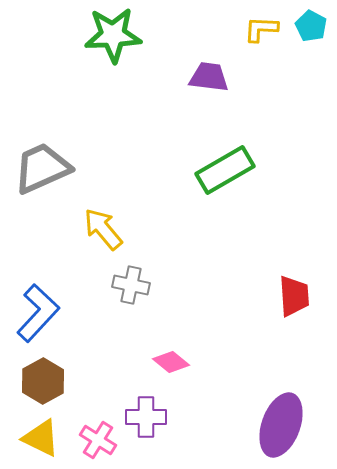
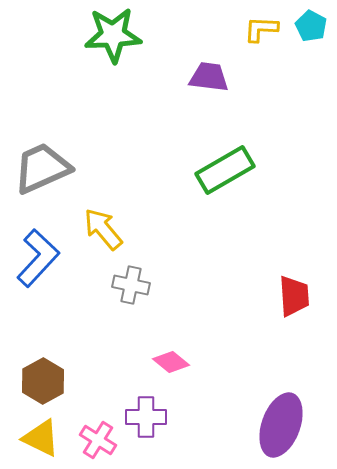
blue L-shape: moved 55 px up
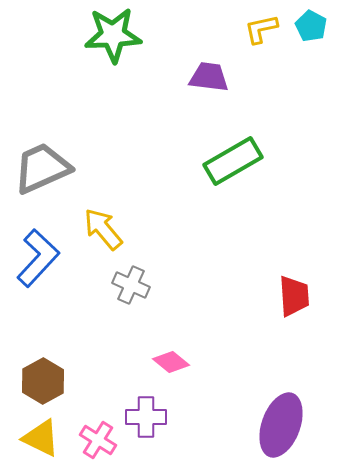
yellow L-shape: rotated 15 degrees counterclockwise
green rectangle: moved 8 px right, 9 px up
gray cross: rotated 12 degrees clockwise
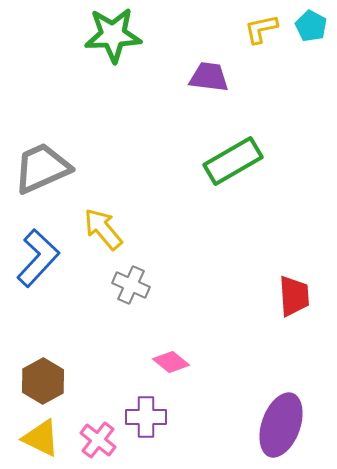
pink cross: rotated 6 degrees clockwise
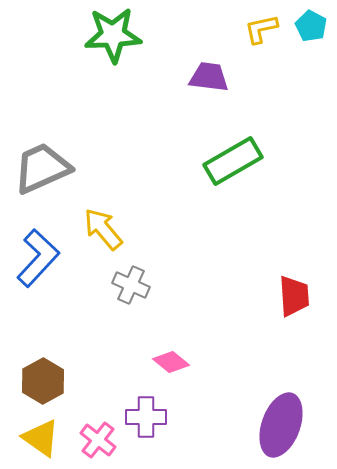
yellow triangle: rotated 9 degrees clockwise
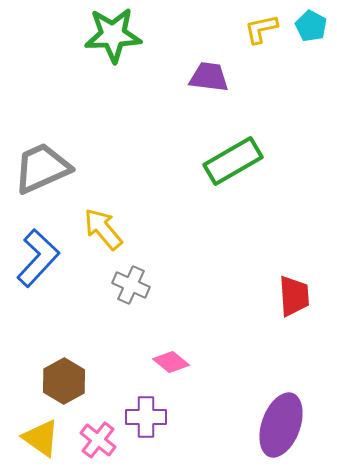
brown hexagon: moved 21 px right
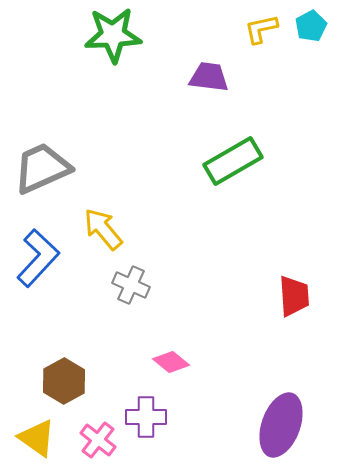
cyan pentagon: rotated 16 degrees clockwise
yellow triangle: moved 4 px left
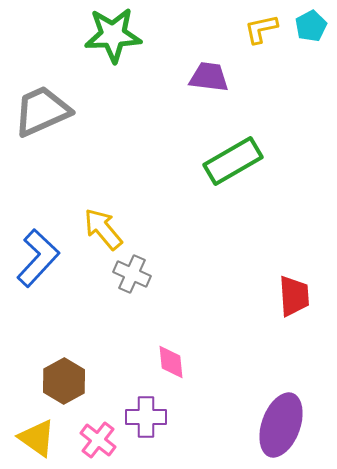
gray trapezoid: moved 57 px up
gray cross: moved 1 px right, 11 px up
pink diamond: rotated 45 degrees clockwise
